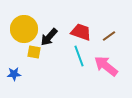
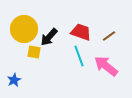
blue star: moved 6 px down; rotated 24 degrees counterclockwise
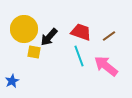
blue star: moved 2 px left, 1 px down
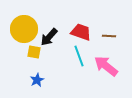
brown line: rotated 40 degrees clockwise
blue star: moved 25 px right, 1 px up
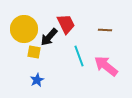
red trapezoid: moved 15 px left, 8 px up; rotated 45 degrees clockwise
brown line: moved 4 px left, 6 px up
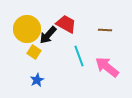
red trapezoid: rotated 35 degrees counterclockwise
yellow circle: moved 3 px right
black arrow: moved 1 px left, 2 px up
yellow square: rotated 24 degrees clockwise
pink arrow: moved 1 px right, 1 px down
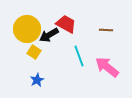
brown line: moved 1 px right
black arrow: moved 1 px right; rotated 18 degrees clockwise
